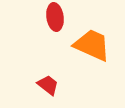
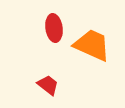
red ellipse: moved 1 px left, 11 px down
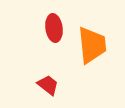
orange trapezoid: rotated 60 degrees clockwise
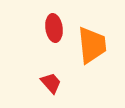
red trapezoid: moved 3 px right, 2 px up; rotated 10 degrees clockwise
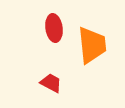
red trapezoid: rotated 20 degrees counterclockwise
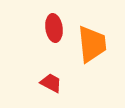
orange trapezoid: moved 1 px up
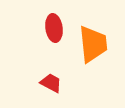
orange trapezoid: moved 1 px right
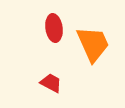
orange trapezoid: rotated 18 degrees counterclockwise
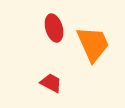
red ellipse: rotated 8 degrees counterclockwise
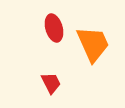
red trapezoid: rotated 35 degrees clockwise
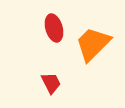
orange trapezoid: rotated 111 degrees counterclockwise
